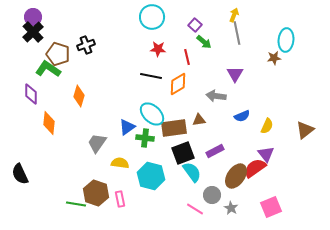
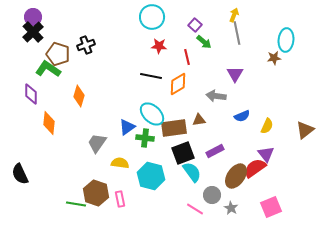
red star at (158, 49): moved 1 px right, 3 px up
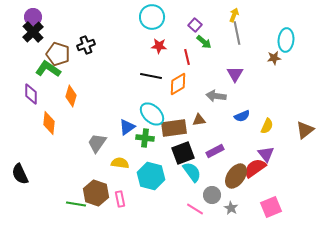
orange diamond at (79, 96): moved 8 px left
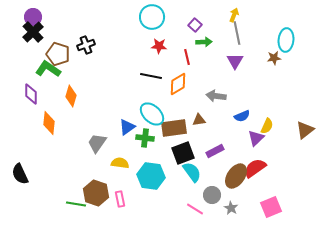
green arrow at (204, 42): rotated 42 degrees counterclockwise
purple triangle at (235, 74): moved 13 px up
purple triangle at (266, 154): moved 10 px left, 16 px up; rotated 24 degrees clockwise
cyan hexagon at (151, 176): rotated 8 degrees counterclockwise
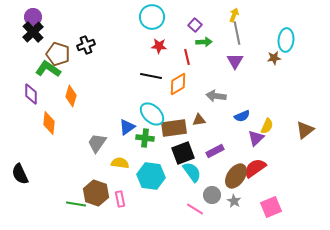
gray star at (231, 208): moved 3 px right, 7 px up
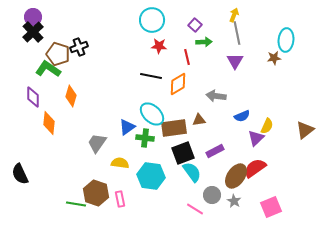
cyan circle at (152, 17): moved 3 px down
black cross at (86, 45): moved 7 px left, 2 px down
purple diamond at (31, 94): moved 2 px right, 3 px down
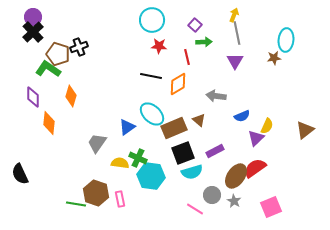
brown triangle at (199, 120): rotated 48 degrees clockwise
brown rectangle at (174, 128): rotated 15 degrees counterclockwise
green cross at (145, 138): moved 7 px left, 20 px down; rotated 18 degrees clockwise
cyan semicircle at (192, 172): rotated 110 degrees clockwise
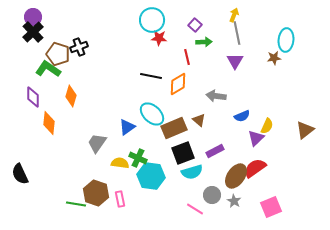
red star at (159, 46): moved 8 px up
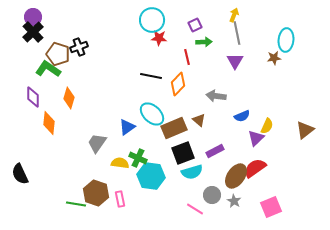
purple square at (195, 25): rotated 24 degrees clockwise
orange diamond at (178, 84): rotated 15 degrees counterclockwise
orange diamond at (71, 96): moved 2 px left, 2 px down
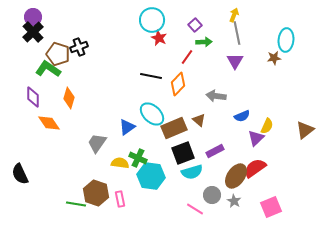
purple square at (195, 25): rotated 16 degrees counterclockwise
red star at (159, 38): rotated 21 degrees clockwise
red line at (187, 57): rotated 49 degrees clockwise
orange diamond at (49, 123): rotated 40 degrees counterclockwise
